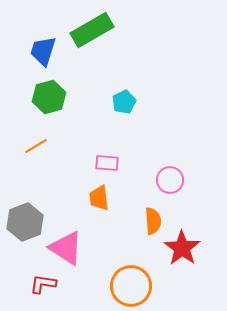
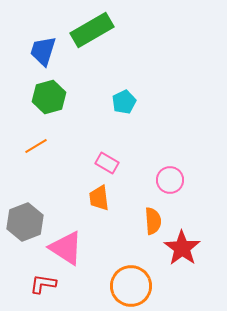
pink rectangle: rotated 25 degrees clockwise
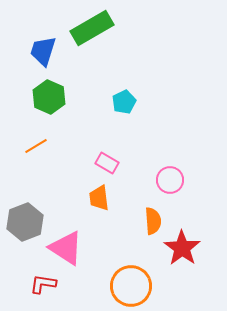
green rectangle: moved 2 px up
green hexagon: rotated 20 degrees counterclockwise
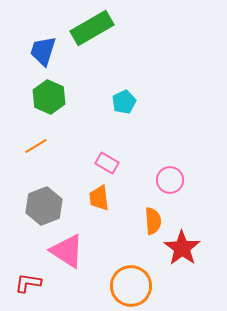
gray hexagon: moved 19 px right, 16 px up
pink triangle: moved 1 px right, 3 px down
red L-shape: moved 15 px left, 1 px up
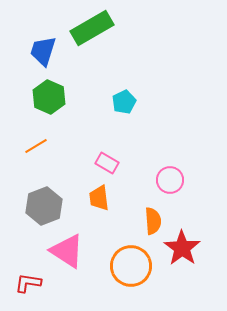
orange circle: moved 20 px up
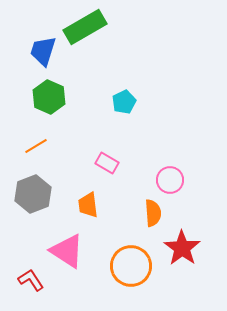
green rectangle: moved 7 px left, 1 px up
orange trapezoid: moved 11 px left, 7 px down
gray hexagon: moved 11 px left, 12 px up
orange semicircle: moved 8 px up
red L-shape: moved 3 px right, 3 px up; rotated 48 degrees clockwise
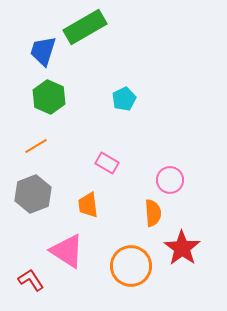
cyan pentagon: moved 3 px up
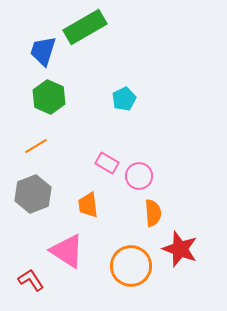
pink circle: moved 31 px left, 4 px up
red star: moved 2 px left, 1 px down; rotated 15 degrees counterclockwise
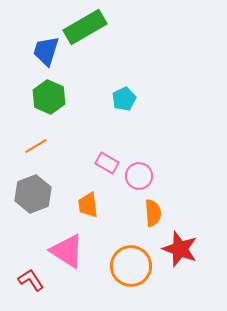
blue trapezoid: moved 3 px right
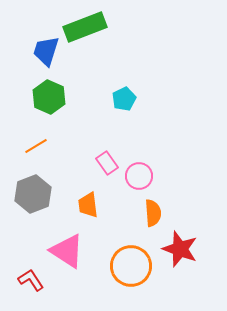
green rectangle: rotated 9 degrees clockwise
pink rectangle: rotated 25 degrees clockwise
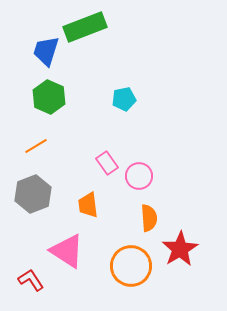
cyan pentagon: rotated 15 degrees clockwise
orange semicircle: moved 4 px left, 5 px down
red star: rotated 21 degrees clockwise
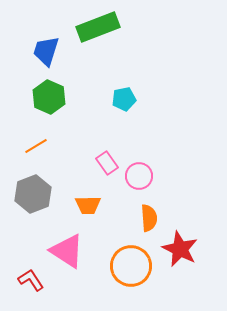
green rectangle: moved 13 px right
orange trapezoid: rotated 84 degrees counterclockwise
red star: rotated 15 degrees counterclockwise
